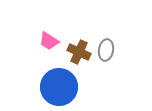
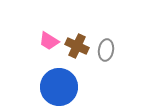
brown cross: moved 2 px left, 6 px up
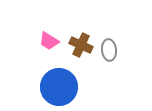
brown cross: moved 4 px right, 1 px up
gray ellipse: moved 3 px right; rotated 15 degrees counterclockwise
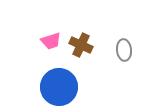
pink trapezoid: moved 2 px right; rotated 50 degrees counterclockwise
gray ellipse: moved 15 px right
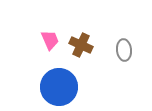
pink trapezoid: moved 1 px left, 1 px up; rotated 95 degrees counterclockwise
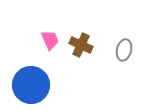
gray ellipse: rotated 20 degrees clockwise
blue circle: moved 28 px left, 2 px up
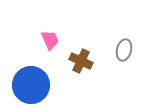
brown cross: moved 16 px down
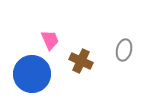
blue circle: moved 1 px right, 11 px up
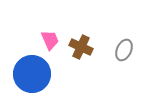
gray ellipse: rotated 10 degrees clockwise
brown cross: moved 14 px up
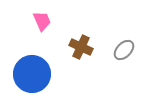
pink trapezoid: moved 8 px left, 19 px up
gray ellipse: rotated 20 degrees clockwise
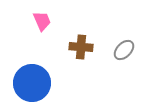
brown cross: rotated 20 degrees counterclockwise
blue circle: moved 9 px down
